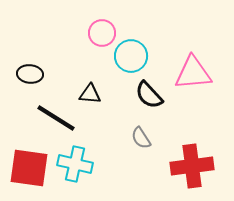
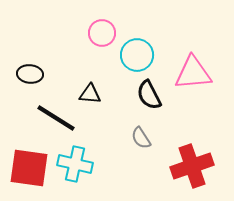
cyan circle: moved 6 px right, 1 px up
black semicircle: rotated 16 degrees clockwise
red cross: rotated 12 degrees counterclockwise
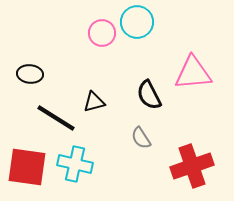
cyan circle: moved 33 px up
black triangle: moved 4 px right, 8 px down; rotated 20 degrees counterclockwise
red square: moved 2 px left, 1 px up
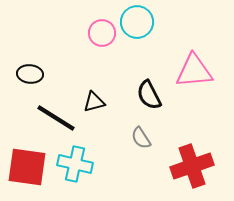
pink triangle: moved 1 px right, 2 px up
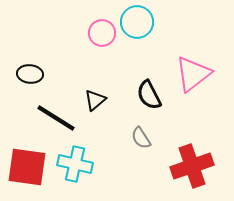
pink triangle: moved 1 px left, 3 px down; rotated 33 degrees counterclockwise
black triangle: moved 1 px right, 2 px up; rotated 25 degrees counterclockwise
